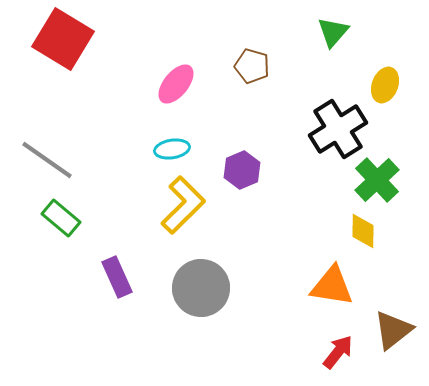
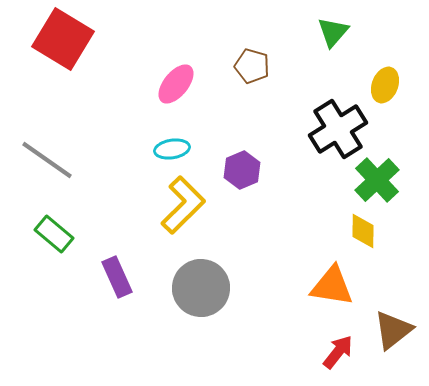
green rectangle: moved 7 px left, 16 px down
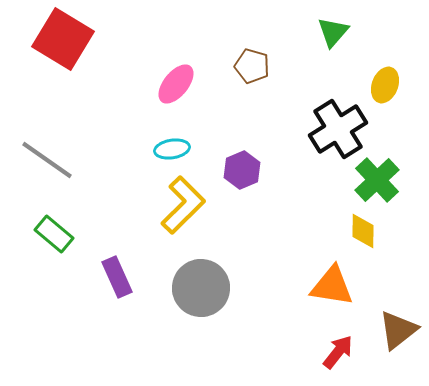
brown triangle: moved 5 px right
